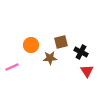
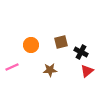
brown star: moved 12 px down
red triangle: rotated 24 degrees clockwise
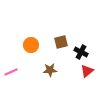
pink line: moved 1 px left, 5 px down
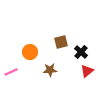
orange circle: moved 1 px left, 7 px down
black cross: rotated 16 degrees clockwise
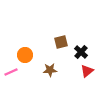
orange circle: moved 5 px left, 3 px down
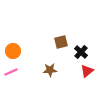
orange circle: moved 12 px left, 4 px up
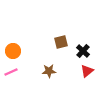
black cross: moved 2 px right, 1 px up
brown star: moved 1 px left, 1 px down
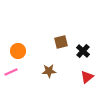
orange circle: moved 5 px right
red triangle: moved 6 px down
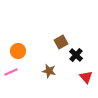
brown square: rotated 16 degrees counterclockwise
black cross: moved 7 px left, 4 px down
brown star: rotated 16 degrees clockwise
red triangle: moved 1 px left; rotated 32 degrees counterclockwise
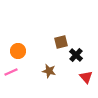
brown square: rotated 16 degrees clockwise
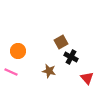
brown square: rotated 16 degrees counterclockwise
black cross: moved 5 px left, 2 px down; rotated 16 degrees counterclockwise
pink line: rotated 48 degrees clockwise
red triangle: moved 1 px right, 1 px down
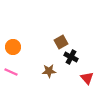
orange circle: moved 5 px left, 4 px up
brown star: rotated 16 degrees counterclockwise
